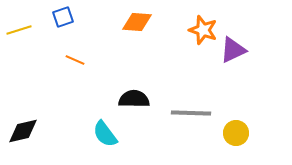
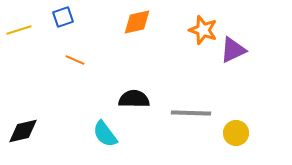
orange diamond: rotated 16 degrees counterclockwise
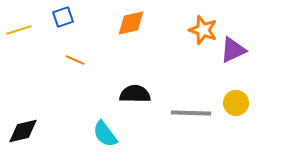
orange diamond: moved 6 px left, 1 px down
black semicircle: moved 1 px right, 5 px up
yellow circle: moved 30 px up
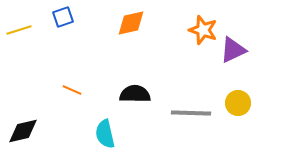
orange line: moved 3 px left, 30 px down
yellow circle: moved 2 px right
cyan semicircle: rotated 24 degrees clockwise
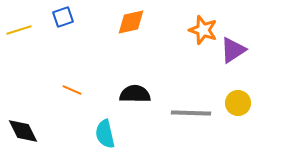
orange diamond: moved 1 px up
purple triangle: rotated 8 degrees counterclockwise
black diamond: rotated 76 degrees clockwise
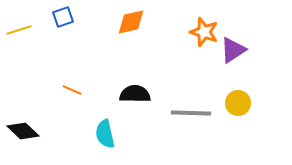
orange star: moved 1 px right, 2 px down
black diamond: rotated 20 degrees counterclockwise
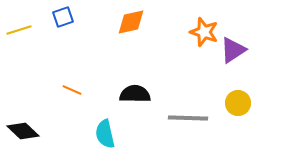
gray line: moved 3 px left, 5 px down
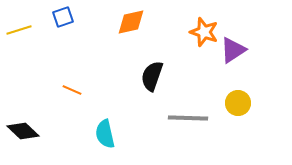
black semicircle: moved 17 px right, 18 px up; rotated 72 degrees counterclockwise
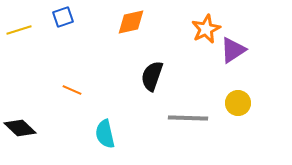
orange star: moved 2 px right, 3 px up; rotated 28 degrees clockwise
black diamond: moved 3 px left, 3 px up
